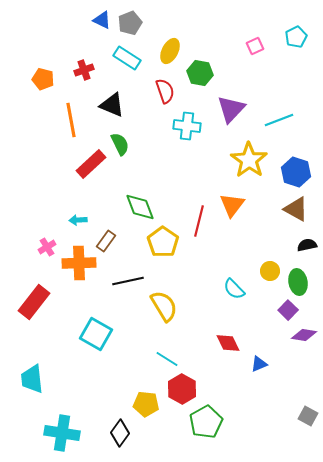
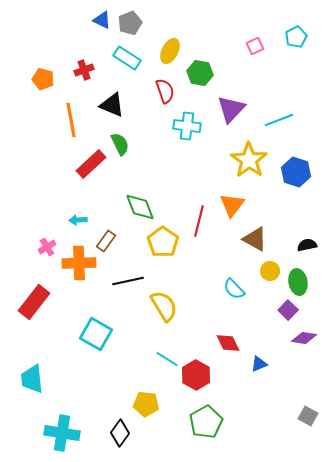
brown triangle at (296, 209): moved 41 px left, 30 px down
purple diamond at (304, 335): moved 3 px down
red hexagon at (182, 389): moved 14 px right, 14 px up
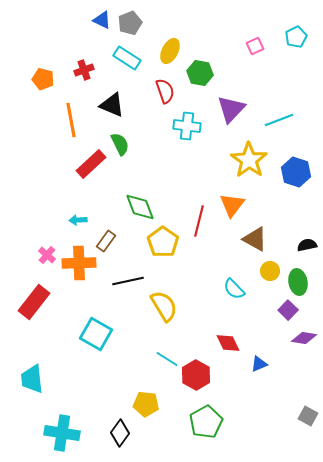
pink cross at (47, 247): moved 8 px down; rotated 18 degrees counterclockwise
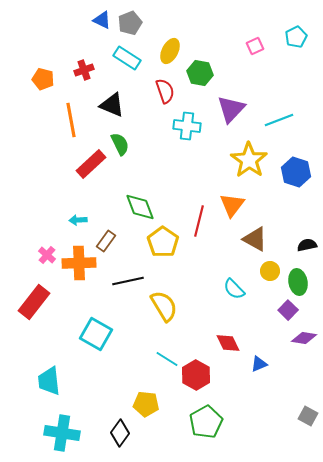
cyan trapezoid at (32, 379): moved 17 px right, 2 px down
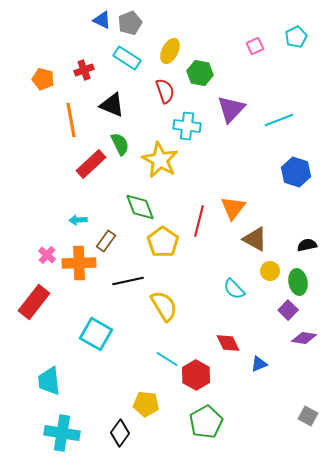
yellow star at (249, 160): moved 89 px left; rotated 6 degrees counterclockwise
orange triangle at (232, 205): moved 1 px right, 3 px down
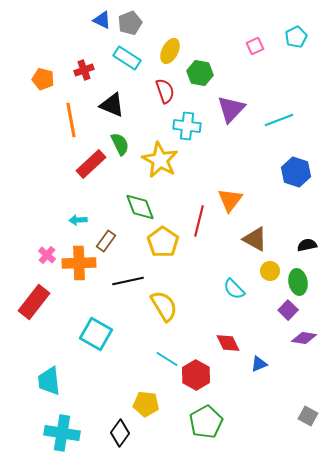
orange triangle at (233, 208): moved 3 px left, 8 px up
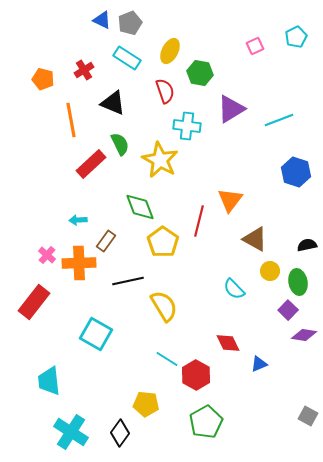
red cross at (84, 70): rotated 12 degrees counterclockwise
black triangle at (112, 105): moved 1 px right, 2 px up
purple triangle at (231, 109): rotated 16 degrees clockwise
purple diamond at (304, 338): moved 3 px up
cyan cross at (62, 433): moved 9 px right, 1 px up; rotated 24 degrees clockwise
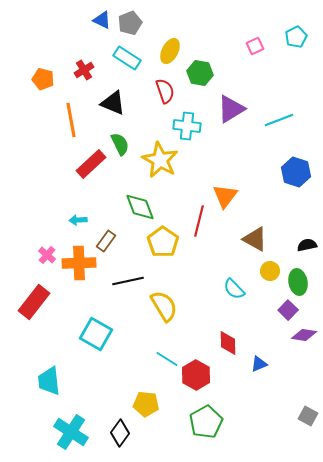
orange triangle at (230, 200): moved 5 px left, 4 px up
red diamond at (228, 343): rotated 25 degrees clockwise
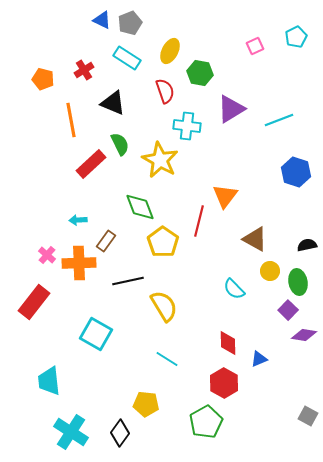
blue triangle at (259, 364): moved 5 px up
red hexagon at (196, 375): moved 28 px right, 8 px down
